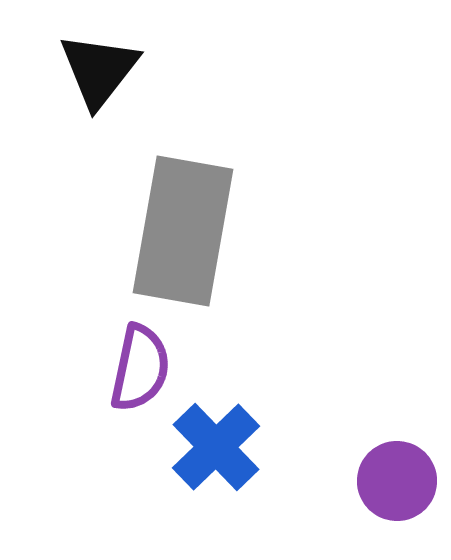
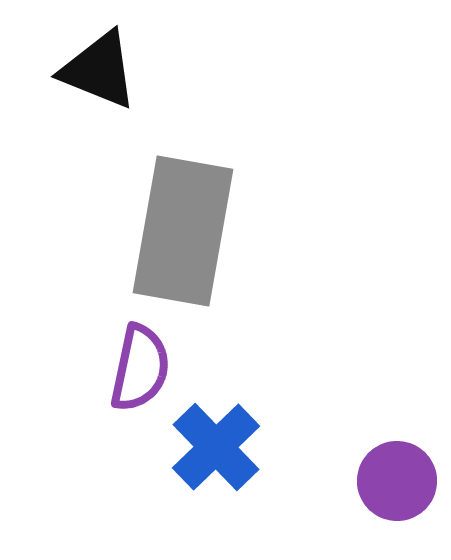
black triangle: rotated 46 degrees counterclockwise
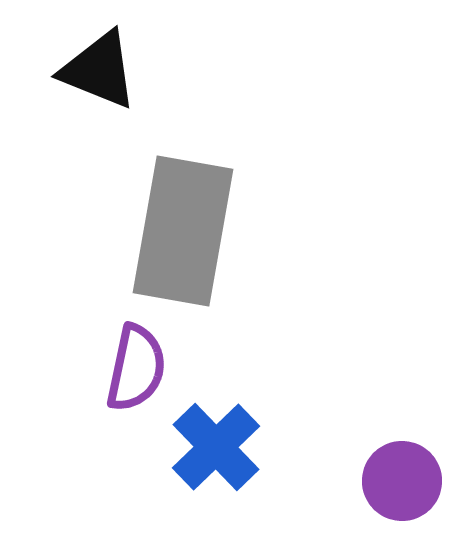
purple semicircle: moved 4 px left
purple circle: moved 5 px right
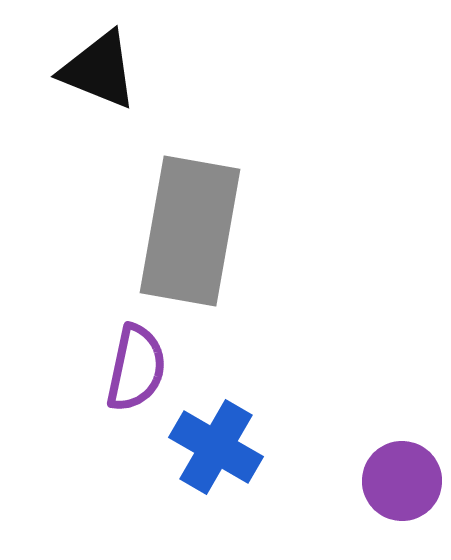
gray rectangle: moved 7 px right
blue cross: rotated 16 degrees counterclockwise
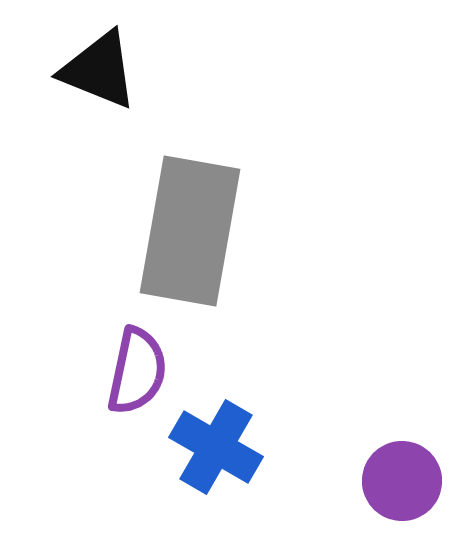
purple semicircle: moved 1 px right, 3 px down
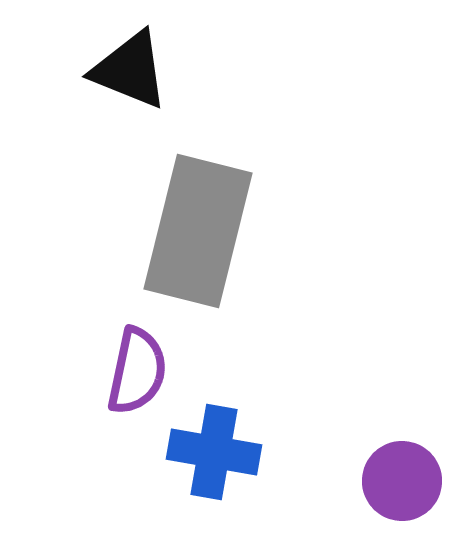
black triangle: moved 31 px right
gray rectangle: moved 8 px right; rotated 4 degrees clockwise
blue cross: moved 2 px left, 5 px down; rotated 20 degrees counterclockwise
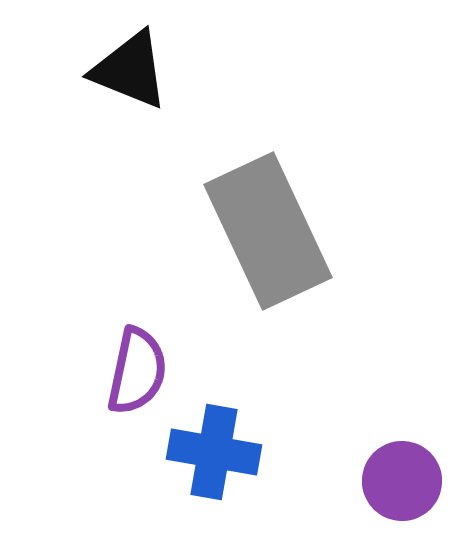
gray rectangle: moved 70 px right; rotated 39 degrees counterclockwise
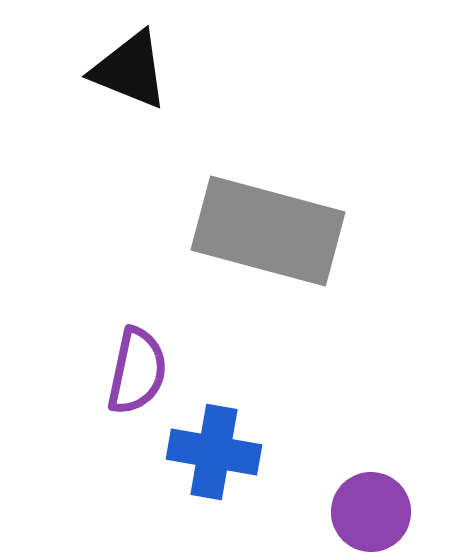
gray rectangle: rotated 50 degrees counterclockwise
purple circle: moved 31 px left, 31 px down
